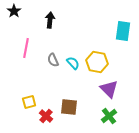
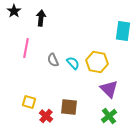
black arrow: moved 9 px left, 2 px up
yellow square: rotated 32 degrees clockwise
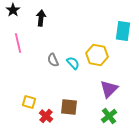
black star: moved 1 px left, 1 px up
pink line: moved 8 px left, 5 px up; rotated 24 degrees counterclockwise
yellow hexagon: moved 7 px up
purple triangle: rotated 30 degrees clockwise
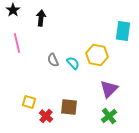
pink line: moved 1 px left
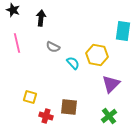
black star: rotated 16 degrees counterclockwise
gray semicircle: moved 13 px up; rotated 40 degrees counterclockwise
purple triangle: moved 2 px right, 5 px up
yellow square: moved 1 px right, 5 px up
red cross: rotated 24 degrees counterclockwise
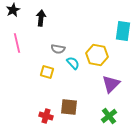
black star: rotated 24 degrees clockwise
gray semicircle: moved 5 px right, 2 px down; rotated 16 degrees counterclockwise
yellow square: moved 17 px right, 25 px up
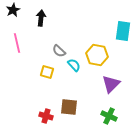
gray semicircle: moved 1 px right, 2 px down; rotated 32 degrees clockwise
cyan semicircle: moved 1 px right, 2 px down
green cross: rotated 28 degrees counterclockwise
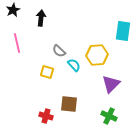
yellow hexagon: rotated 15 degrees counterclockwise
brown square: moved 3 px up
